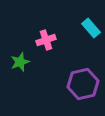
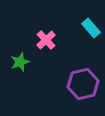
pink cross: rotated 24 degrees counterclockwise
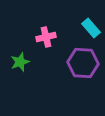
pink cross: moved 3 px up; rotated 30 degrees clockwise
purple hexagon: moved 21 px up; rotated 16 degrees clockwise
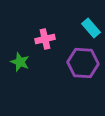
pink cross: moved 1 px left, 2 px down
green star: rotated 30 degrees counterclockwise
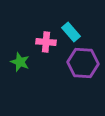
cyan rectangle: moved 20 px left, 4 px down
pink cross: moved 1 px right, 3 px down; rotated 18 degrees clockwise
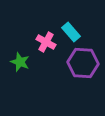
pink cross: rotated 24 degrees clockwise
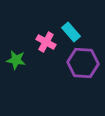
green star: moved 4 px left, 2 px up; rotated 12 degrees counterclockwise
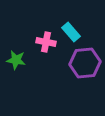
pink cross: rotated 18 degrees counterclockwise
purple hexagon: moved 2 px right; rotated 8 degrees counterclockwise
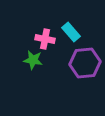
pink cross: moved 1 px left, 3 px up
green star: moved 17 px right
